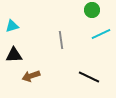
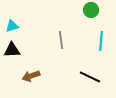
green circle: moved 1 px left
cyan line: moved 7 px down; rotated 60 degrees counterclockwise
black triangle: moved 2 px left, 5 px up
black line: moved 1 px right
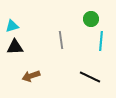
green circle: moved 9 px down
black triangle: moved 3 px right, 3 px up
